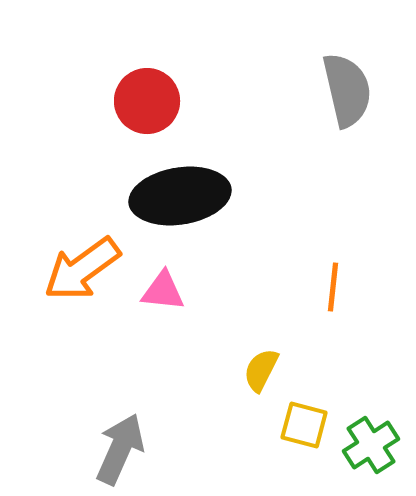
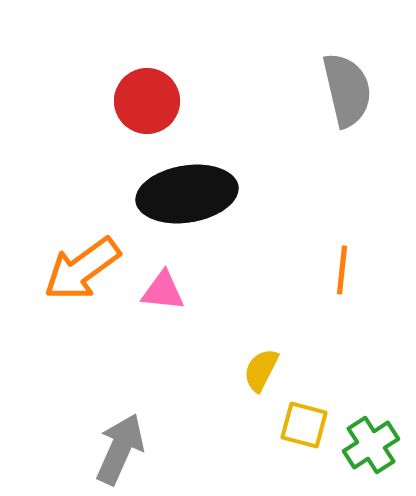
black ellipse: moved 7 px right, 2 px up
orange line: moved 9 px right, 17 px up
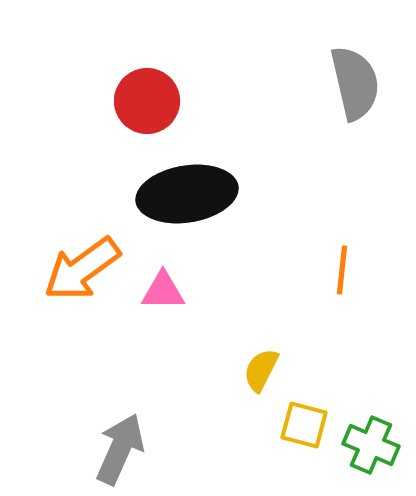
gray semicircle: moved 8 px right, 7 px up
pink triangle: rotated 6 degrees counterclockwise
green cross: rotated 34 degrees counterclockwise
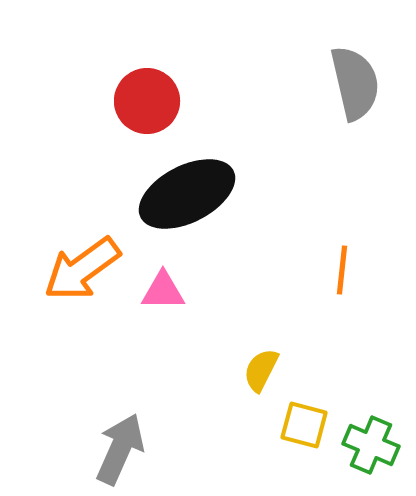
black ellipse: rotated 18 degrees counterclockwise
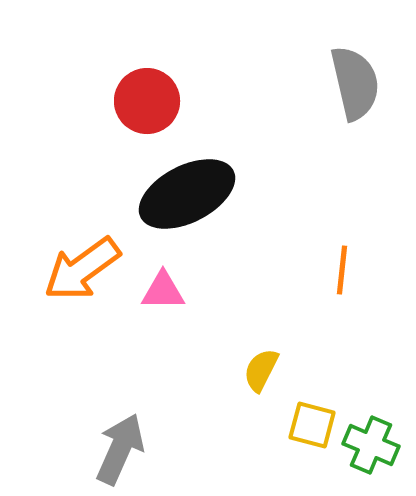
yellow square: moved 8 px right
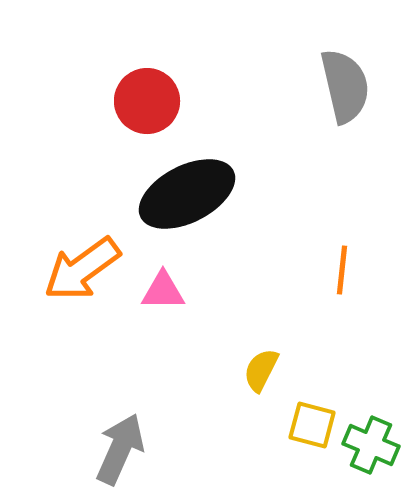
gray semicircle: moved 10 px left, 3 px down
